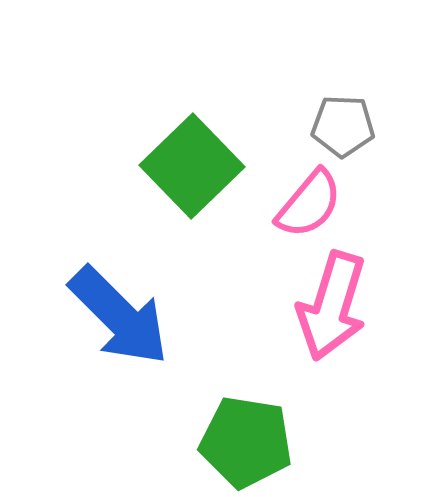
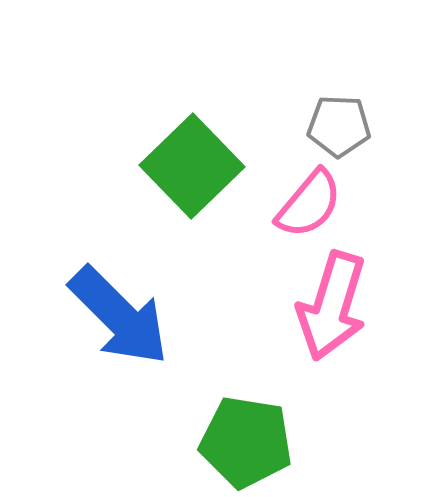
gray pentagon: moved 4 px left
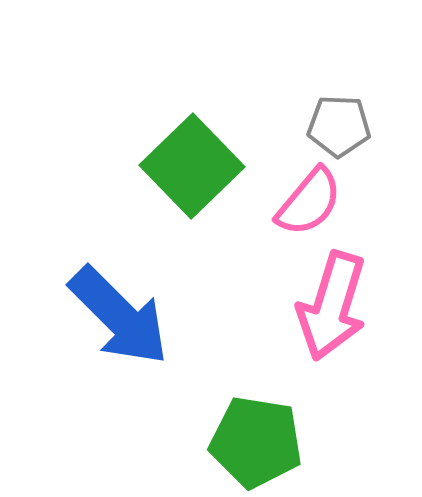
pink semicircle: moved 2 px up
green pentagon: moved 10 px right
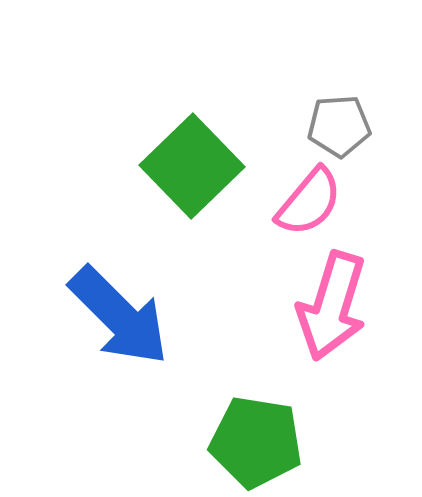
gray pentagon: rotated 6 degrees counterclockwise
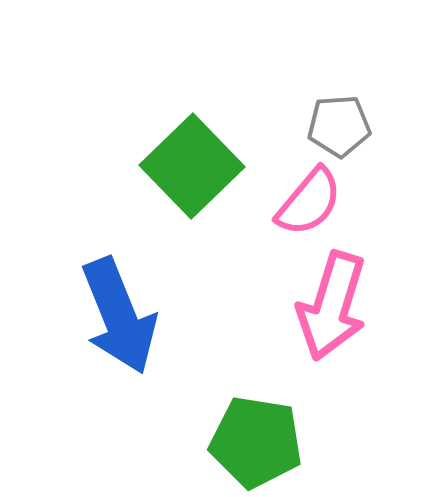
blue arrow: rotated 23 degrees clockwise
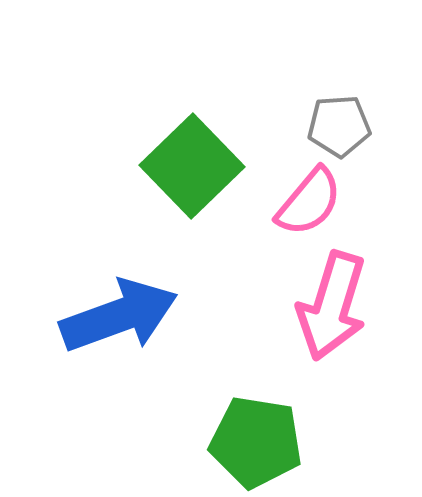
blue arrow: rotated 88 degrees counterclockwise
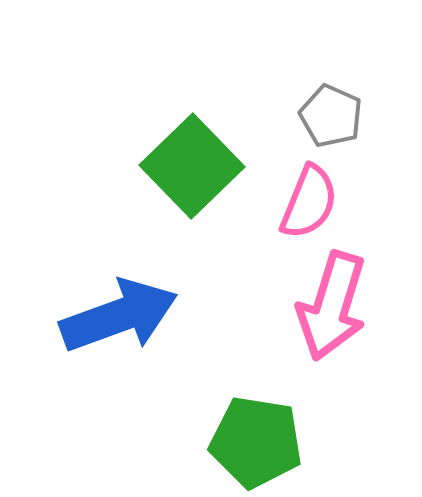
gray pentagon: moved 8 px left, 10 px up; rotated 28 degrees clockwise
pink semicircle: rotated 18 degrees counterclockwise
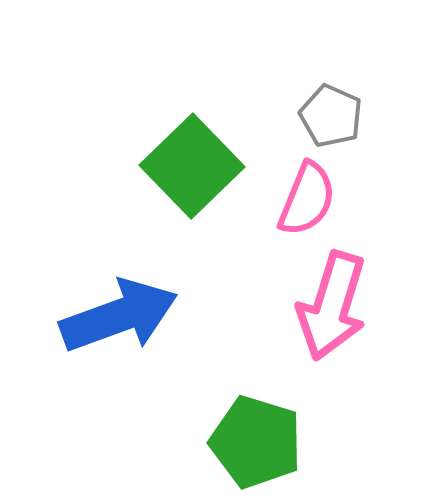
pink semicircle: moved 2 px left, 3 px up
green pentagon: rotated 8 degrees clockwise
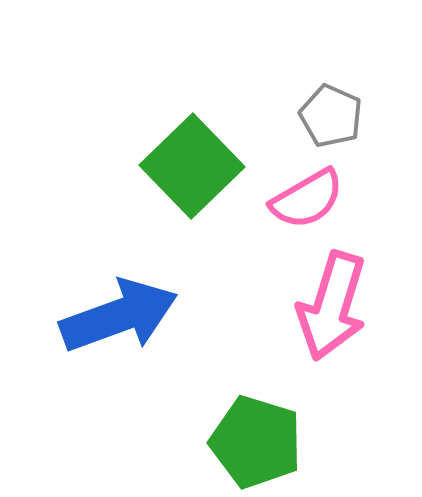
pink semicircle: rotated 38 degrees clockwise
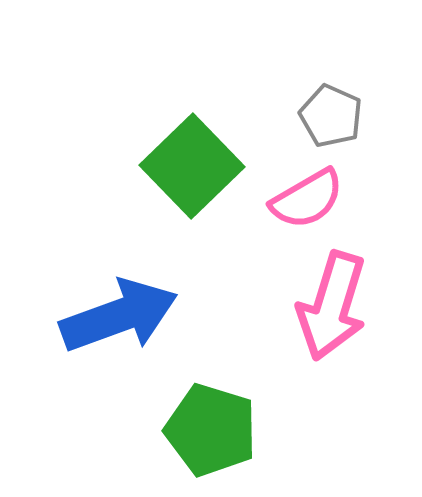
green pentagon: moved 45 px left, 12 px up
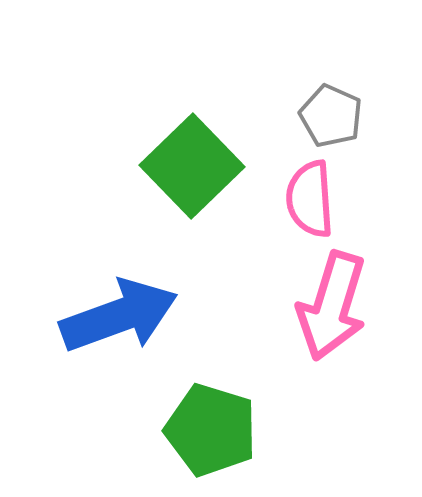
pink semicircle: moved 3 px right; rotated 116 degrees clockwise
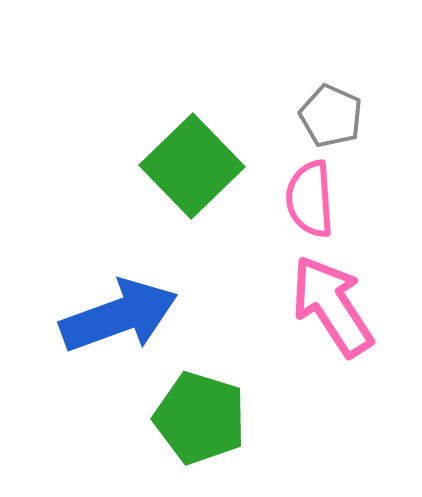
pink arrow: rotated 130 degrees clockwise
green pentagon: moved 11 px left, 12 px up
